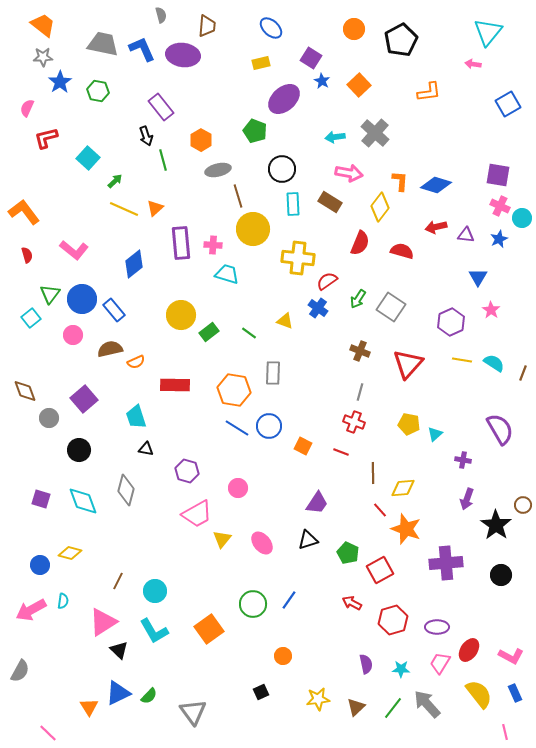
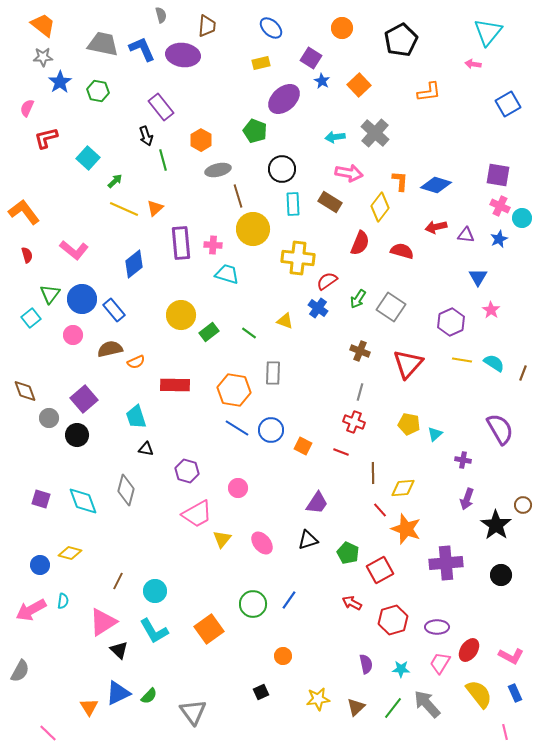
orange circle at (354, 29): moved 12 px left, 1 px up
blue circle at (269, 426): moved 2 px right, 4 px down
black circle at (79, 450): moved 2 px left, 15 px up
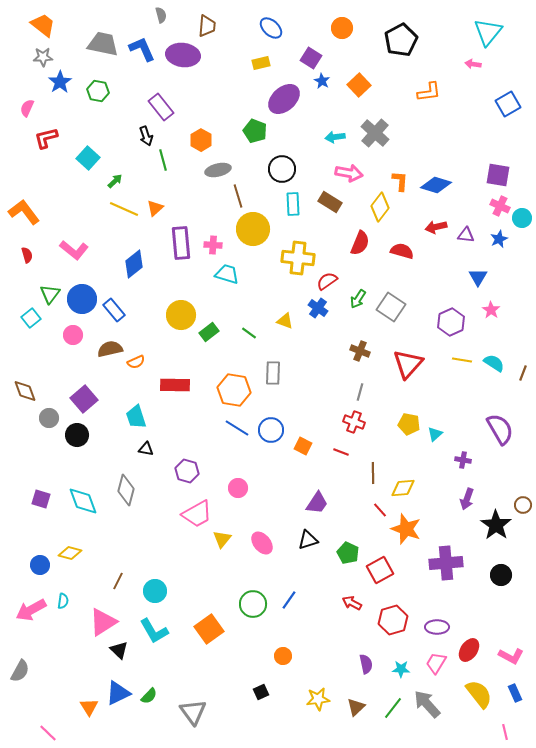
pink trapezoid at (440, 663): moved 4 px left
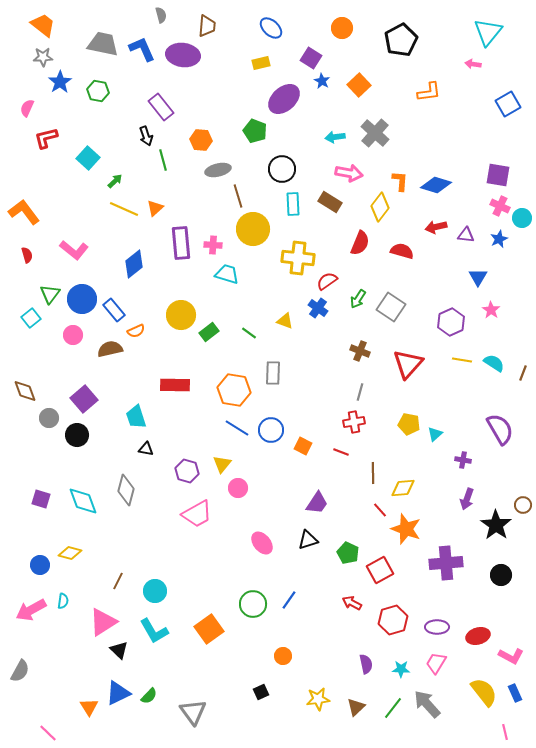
orange hexagon at (201, 140): rotated 25 degrees counterclockwise
orange semicircle at (136, 362): moved 31 px up
red cross at (354, 422): rotated 30 degrees counterclockwise
yellow triangle at (222, 539): moved 75 px up
red ellipse at (469, 650): moved 9 px right, 14 px up; rotated 40 degrees clockwise
yellow semicircle at (479, 694): moved 5 px right, 2 px up
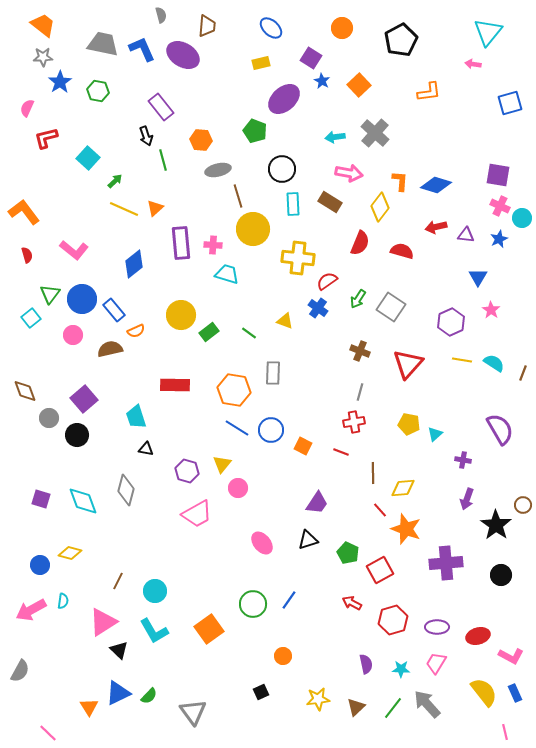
purple ellipse at (183, 55): rotated 24 degrees clockwise
blue square at (508, 104): moved 2 px right, 1 px up; rotated 15 degrees clockwise
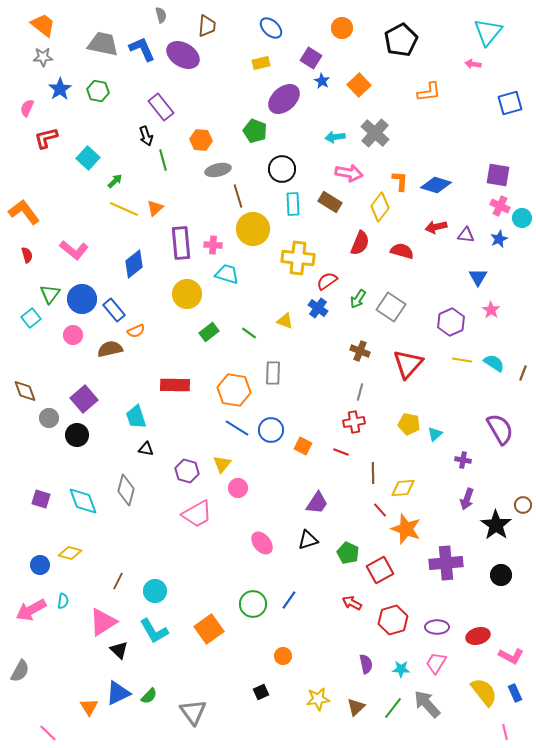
blue star at (60, 82): moved 7 px down
yellow circle at (181, 315): moved 6 px right, 21 px up
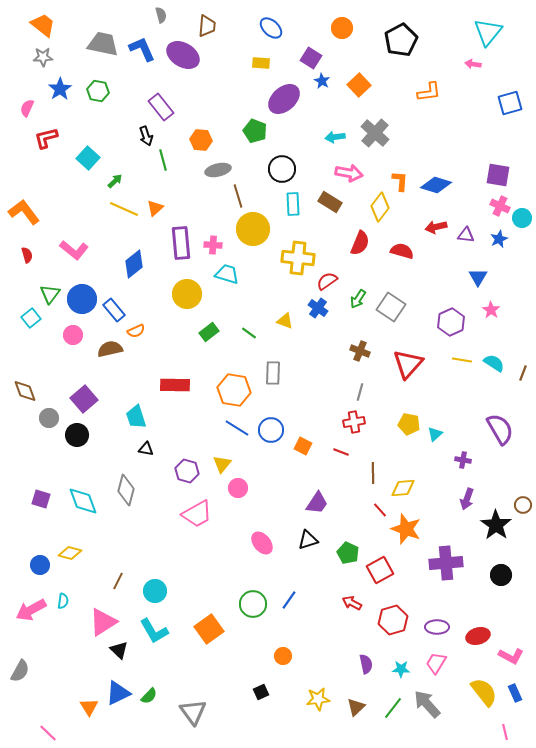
yellow rectangle at (261, 63): rotated 18 degrees clockwise
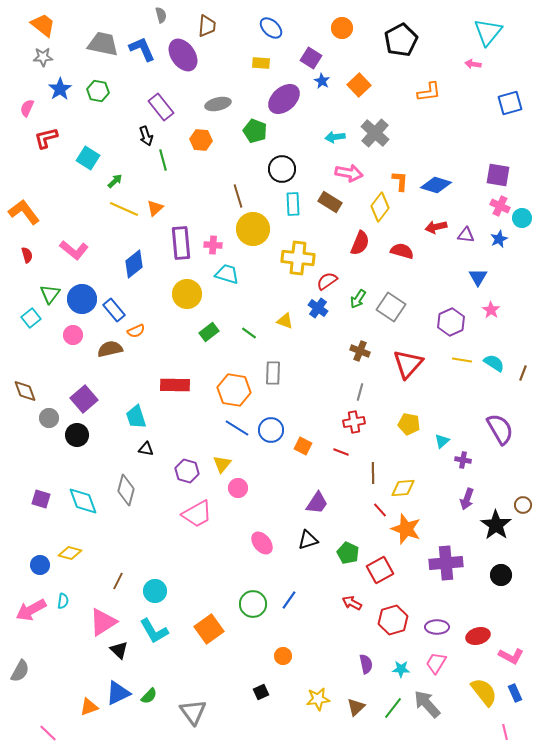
purple ellipse at (183, 55): rotated 24 degrees clockwise
cyan square at (88, 158): rotated 10 degrees counterclockwise
gray ellipse at (218, 170): moved 66 px up
cyan triangle at (435, 434): moved 7 px right, 7 px down
orange triangle at (89, 707): rotated 42 degrees clockwise
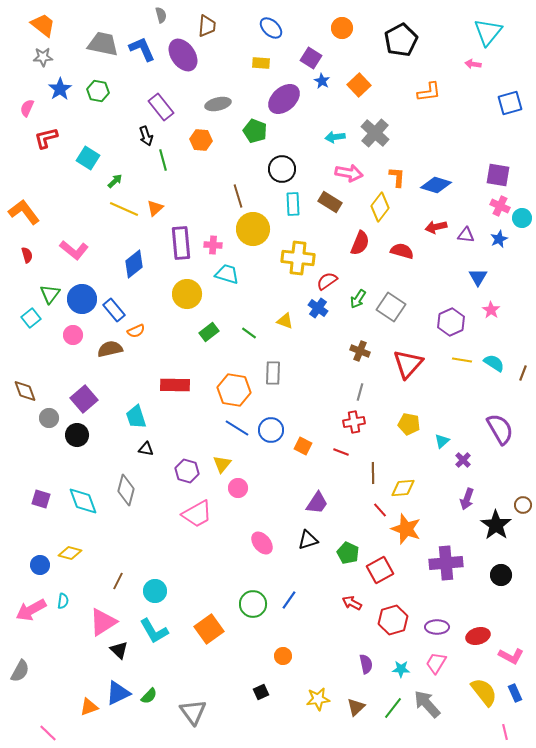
orange L-shape at (400, 181): moved 3 px left, 4 px up
purple cross at (463, 460): rotated 35 degrees clockwise
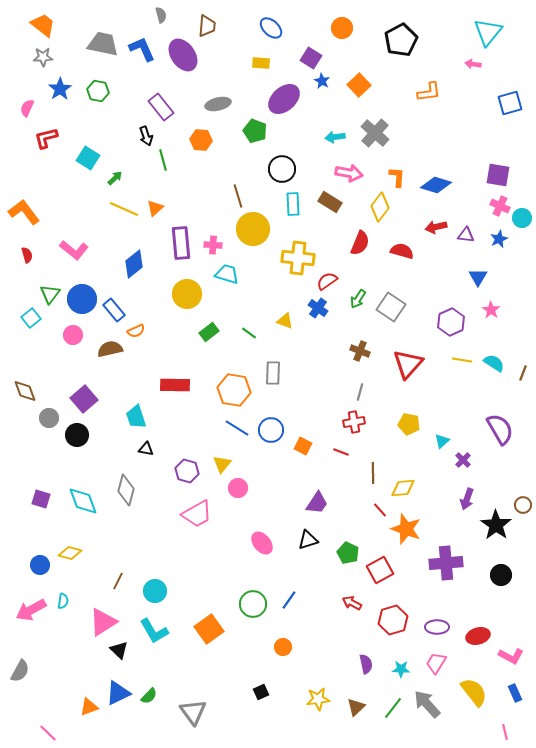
green arrow at (115, 181): moved 3 px up
orange circle at (283, 656): moved 9 px up
yellow semicircle at (484, 692): moved 10 px left
